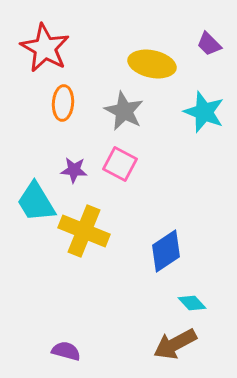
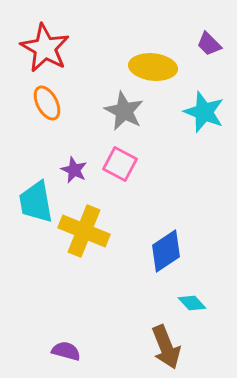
yellow ellipse: moved 1 px right, 3 px down; rotated 6 degrees counterclockwise
orange ellipse: moved 16 px left; rotated 32 degrees counterclockwise
purple star: rotated 20 degrees clockwise
cyan trapezoid: rotated 21 degrees clockwise
brown arrow: moved 9 px left, 3 px down; rotated 84 degrees counterclockwise
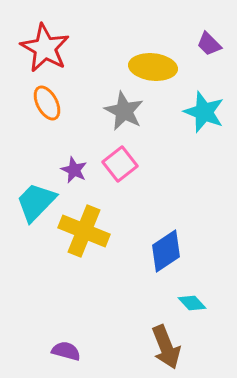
pink square: rotated 24 degrees clockwise
cyan trapezoid: rotated 54 degrees clockwise
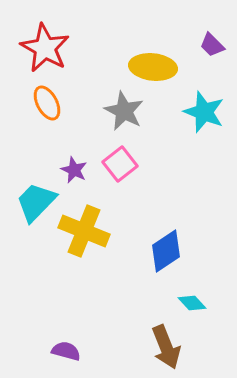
purple trapezoid: moved 3 px right, 1 px down
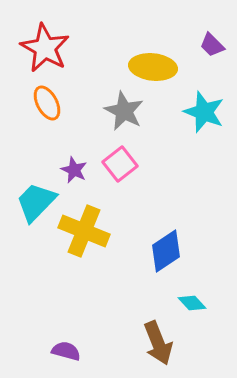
brown arrow: moved 8 px left, 4 px up
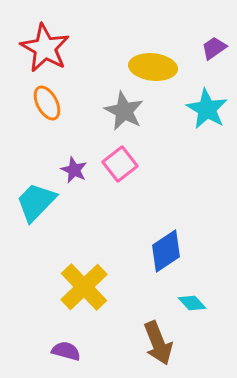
purple trapezoid: moved 2 px right, 3 px down; rotated 100 degrees clockwise
cyan star: moved 3 px right, 3 px up; rotated 9 degrees clockwise
yellow cross: moved 56 px down; rotated 24 degrees clockwise
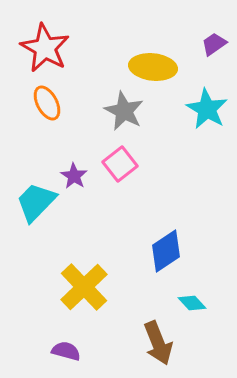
purple trapezoid: moved 4 px up
purple star: moved 6 px down; rotated 8 degrees clockwise
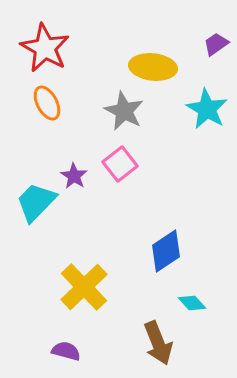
purple trapezoid: moved 2 px right
